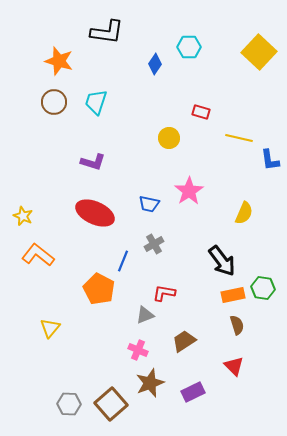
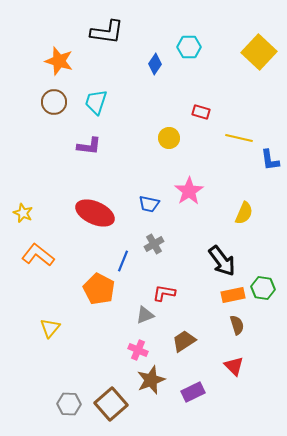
purple L-shape: moved 4 px left, 16 px up; rotated 10 degrees counterclockwise
yellow star: moved 3 px up
brown star: moved 1 px right, 3 px up
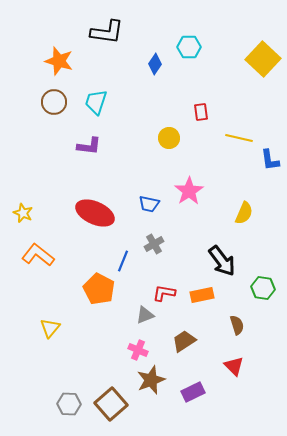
yellow square: moved 4 px right, 7 px down
red rectangle: rotated 66 degrees clockwise
orange rectangle: moved 31 px left
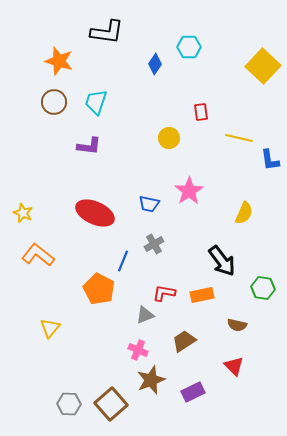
yellow square: moved 7 px down
brown semicircle: rotated 120 degrees clockwise
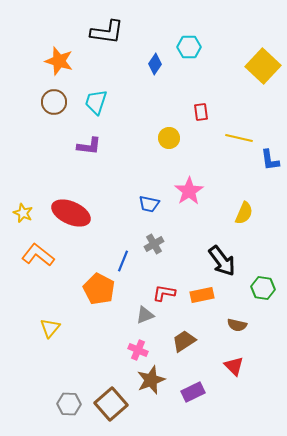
red ellipse: moved 24 px left
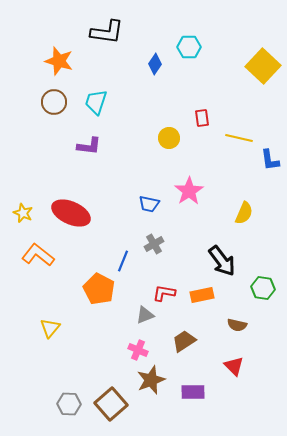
red rectangle: moved 1 px right, 6 px down
purple rectangle: rotated 25 degrees clockwise
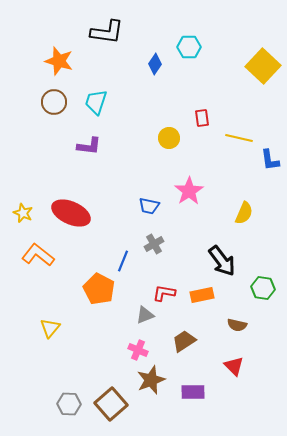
blue trapezoid: moved 2 px down
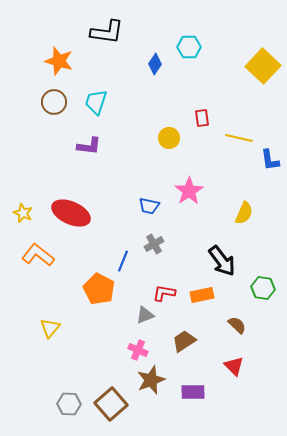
brown semicircle: rotated 150 degrees counterclockwise
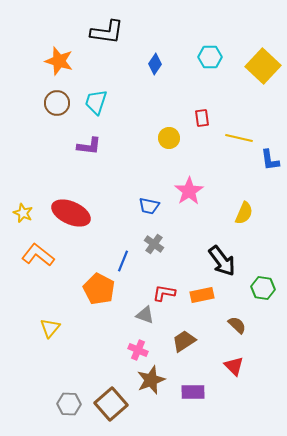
cyan hexagon: moved 21 px right, 10 px down
brown circle: moved 3 px right, 1 px down
gray cross: rotated 24 degrees counterclockwise
gray triangle: rotated 42 degrees clockwise
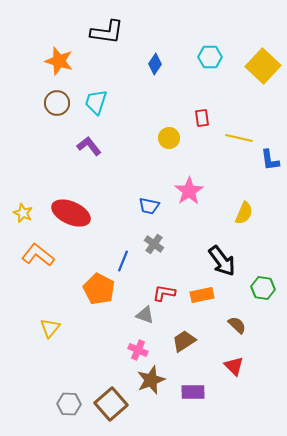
purple L-shape: rotated 135 degrees counterclockwise
